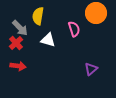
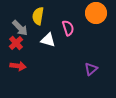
pink semicircle: moved 6 px left, 1 px up
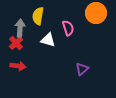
gray arrow: rotated 132 degrees counterclockwise
purple triangle: moved 9 px left
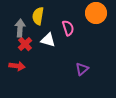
red cross: moved 9 px right, 1 px down
red arrow: moved 1 px left
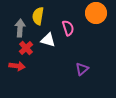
red cross: moved 1 px right, 4 px down
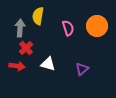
orange circle: moved 1 px right, 13 px down
white triangle: moved 24 px down
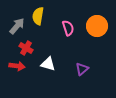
gray arrow: moved 3 px left, 2 px up; rotated 36 degrees clockwise
red cross: rotated 16 degrees counterclockwise
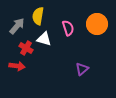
orange circle: moved 2 px up
white triangle: moved 4 px left, 25 px up
